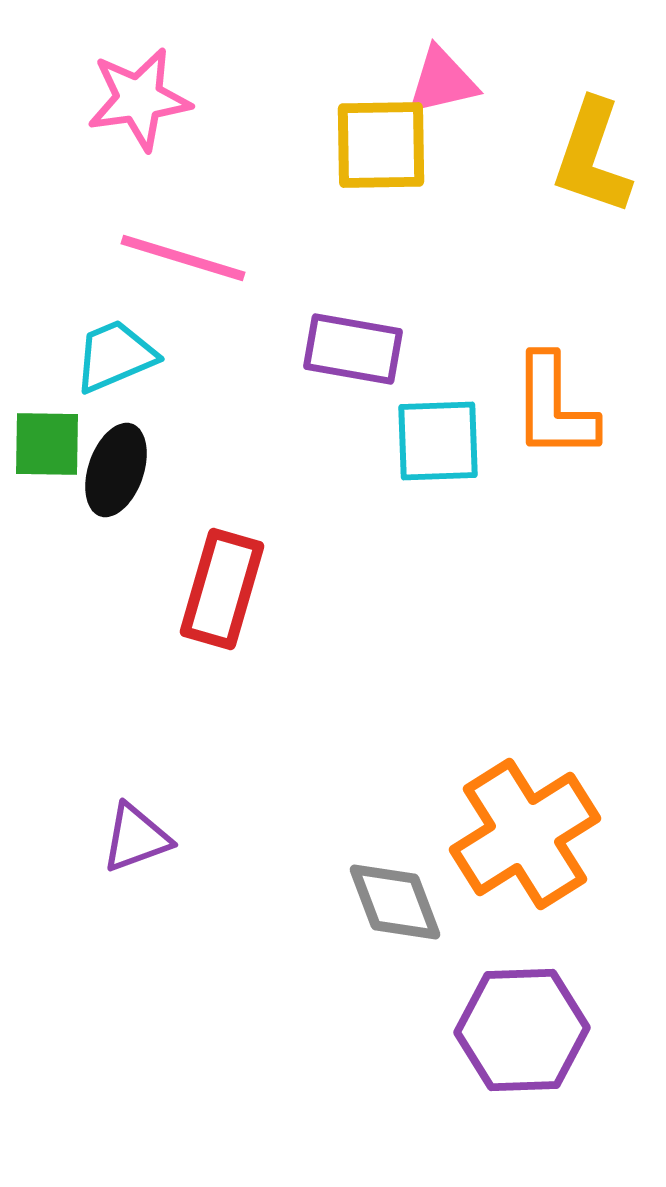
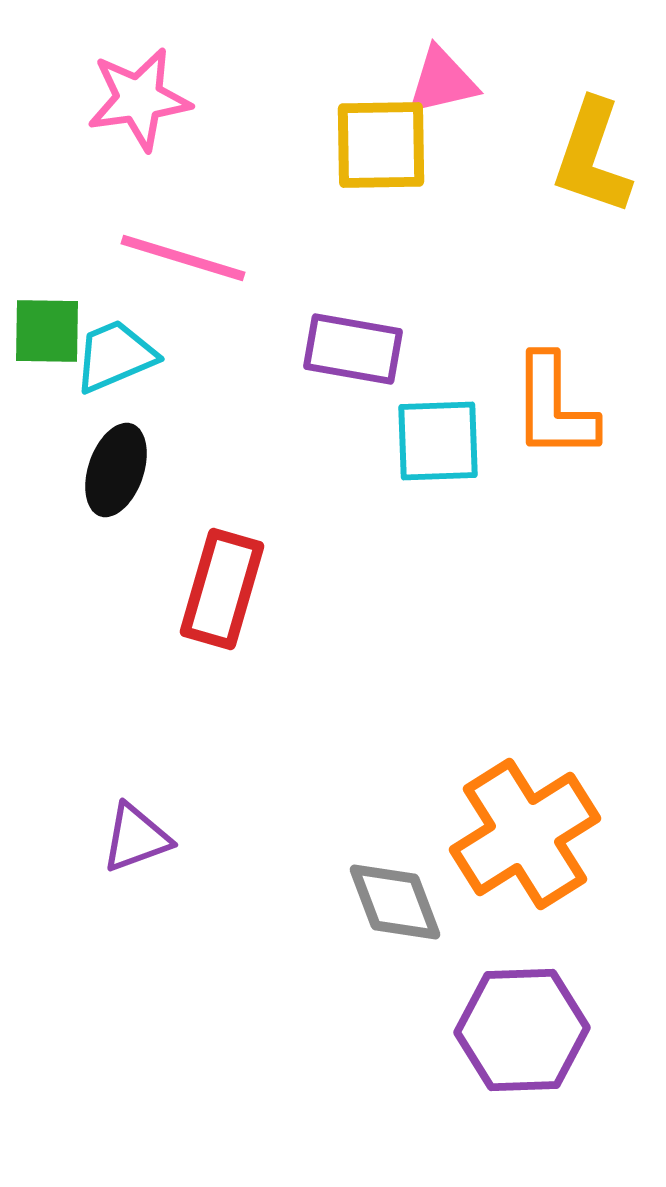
green square: moved 113 px up
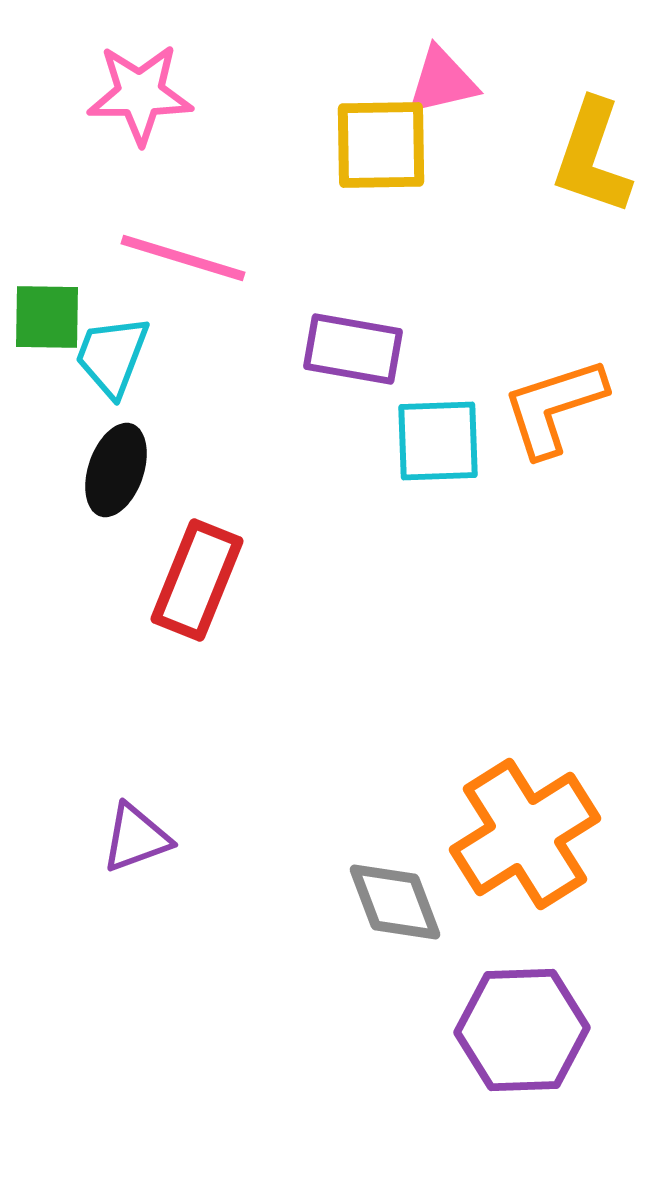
pink star: moved 1 px right, 5 px up; rotated 8 degrees clockwise
green square: moved 14 px up
cyan trapezoid: moved 3 px left; rotated 46 degrees counterclockwise
orange L-shape: rotated 72 degrees clockwise
red rectangle: moved 25 px left, 9 px up; rotated 6 degrees clockwise
